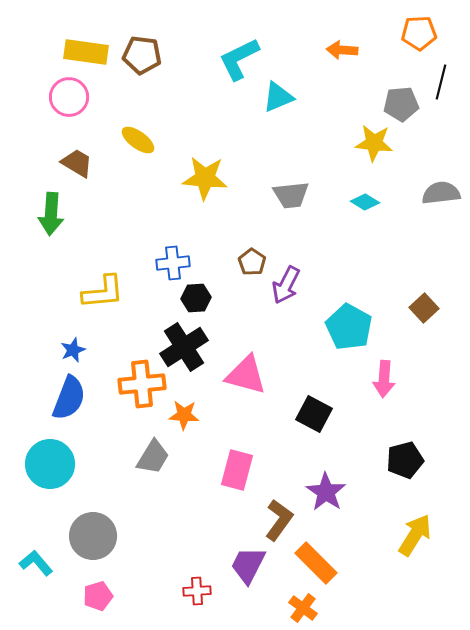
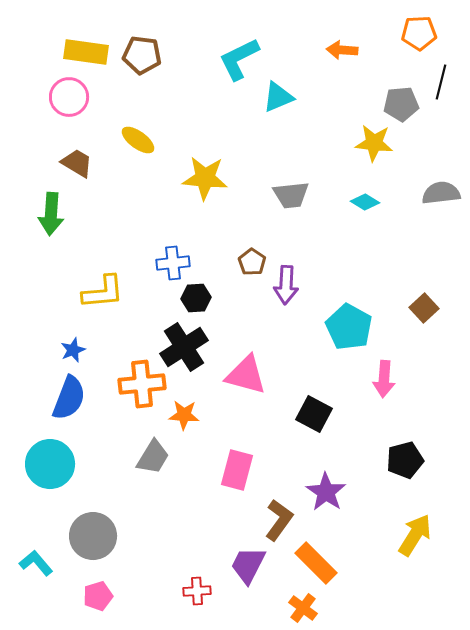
purple arrow at (286, 285): rotated 24 degrees counterclockwise
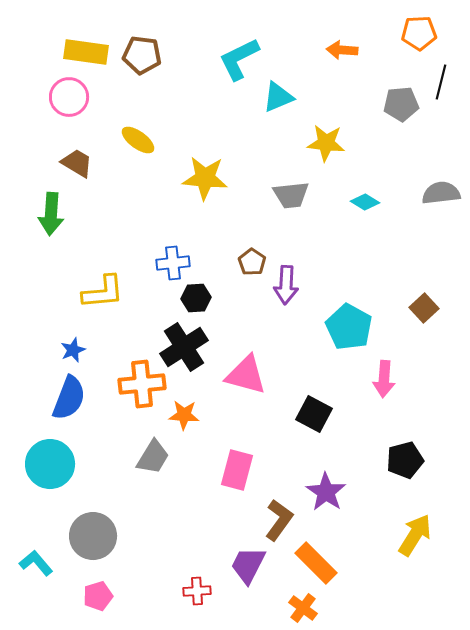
yellow star at (374, 143): moved 48 px left
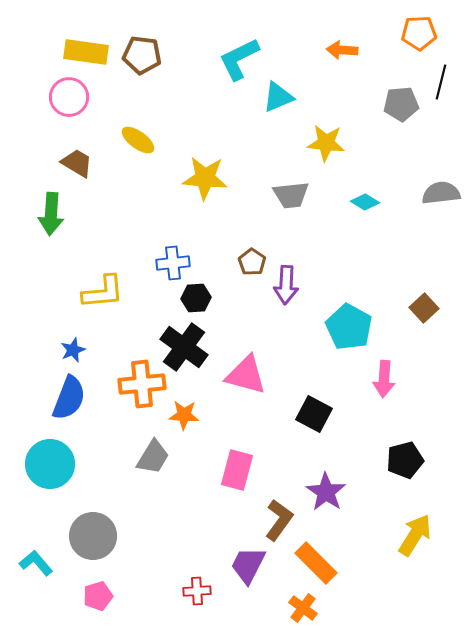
black cross at (184, 347): rotated 21 degrees counterclockwise
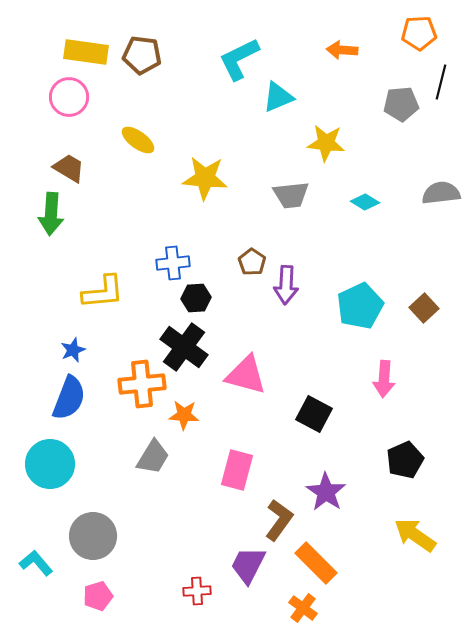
brown trapezoid at (77, 163): moved 8 px left, 5 px down
cyan pentagon at (349, 327): moved 11 px right, 21 px up; rotated 18 degrees clockwise
black pentagon at (405, 460): rotated 9 degrees counterclockwise
yellow arrow at (415, 535): rotated 87 degrees counterclockwise
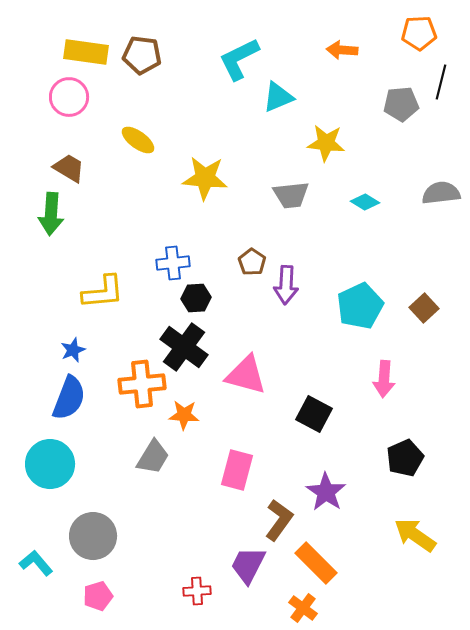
black pentagon at (405, 460): moved 2 px up
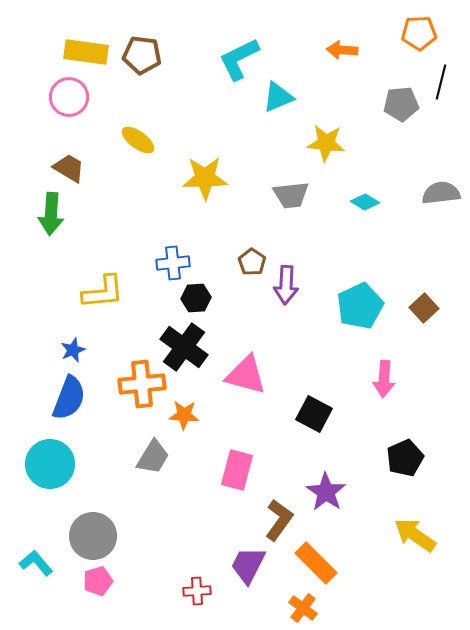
yellow star at (205, 178): rotated 6 degrees counterclockwise
pink pentagon at (98, 596): moved 15 px up
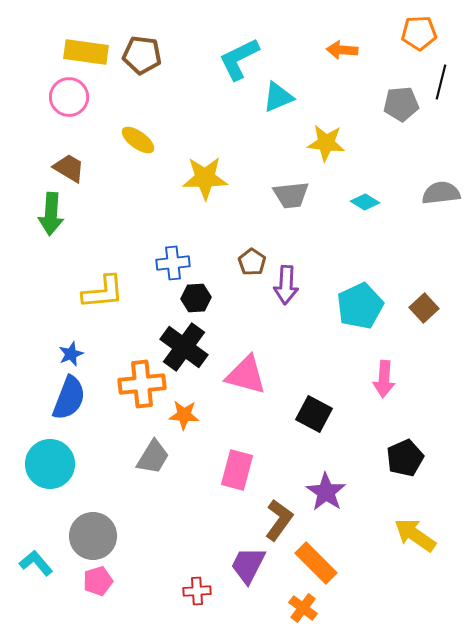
blue star at (73, 350): moved 2 px left, 4 px down
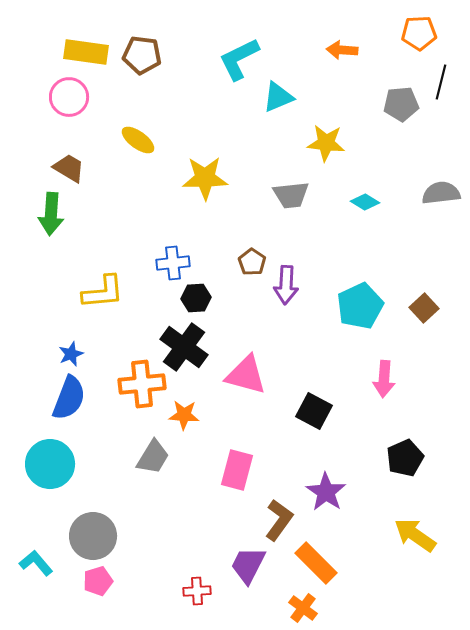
black square at (314, 414): moved 3 px up
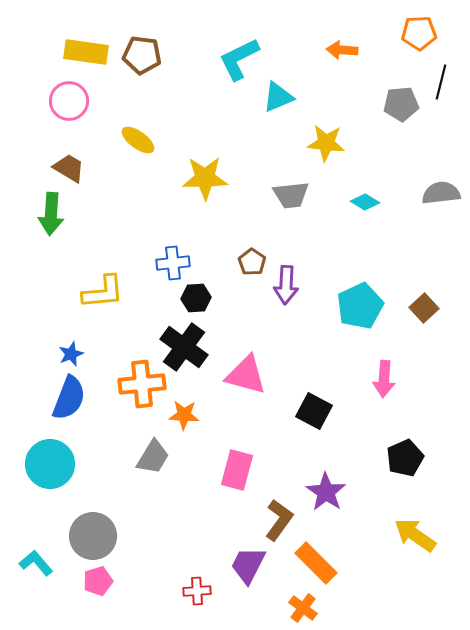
pink circle at (69, 97): moved 4 px down
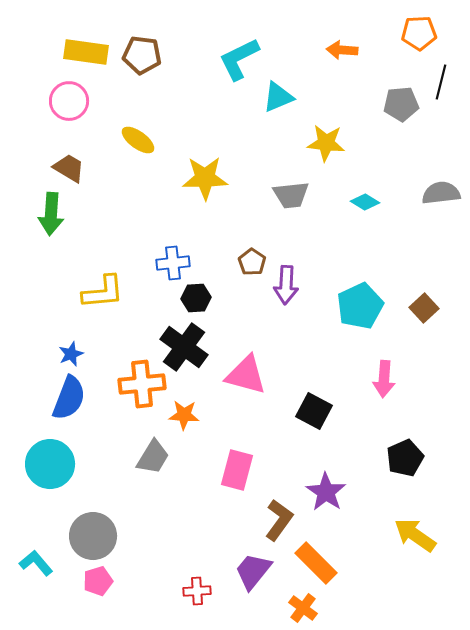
purple trapezoid at (248, 565): moved 5 px right, 6 px down; rotated 12 degrees clockwise
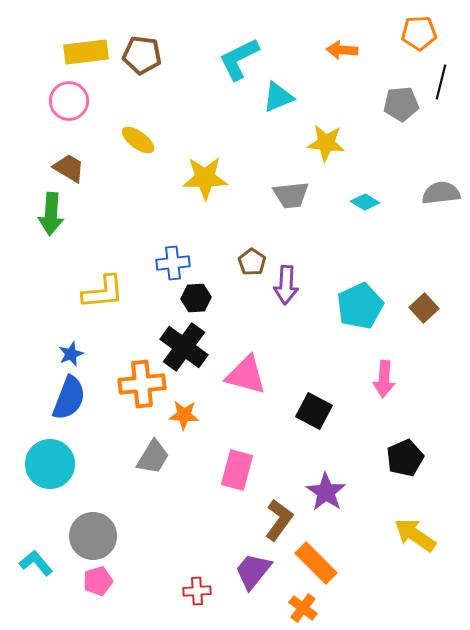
yellow rectangle at (86, 52): rotated 15 degrees counterclockwise
